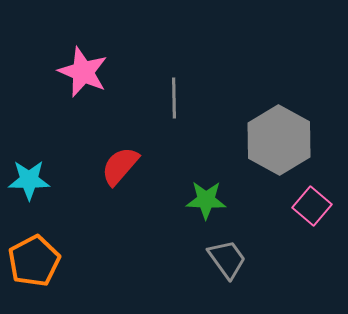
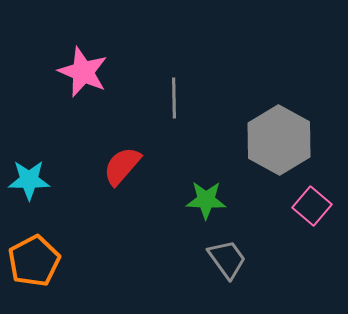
red semicircle: moved 2 px right
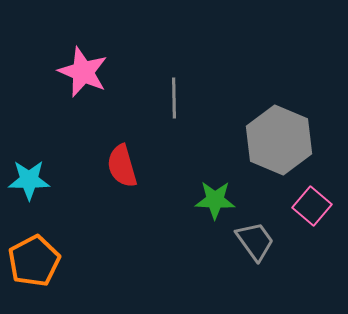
gray hexagon: rotated 6 degrees counterclockwise
red semicircle: rotated 57 degrees counterclockwise
green star: moved 9 px right
gray trapezoid: moved 28 px right, 18 px up
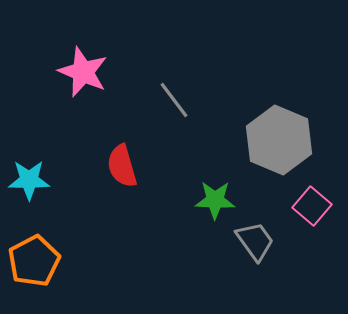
gray line: moved 2 px down; rotated 36 degrees counterclockwise
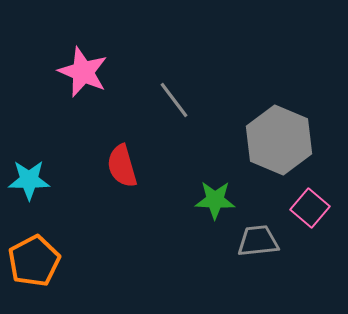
pink square: moved 2 px left, 2 px down
gray trapezoid: moved 3 px right; rotated 60 degrees counterclockwise
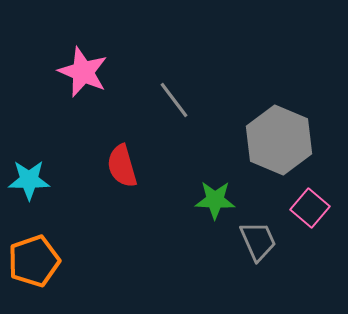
gray trapezoid: rotated 72 degrees clockwise
orange pentagon: rotated 9 degrees clockwise
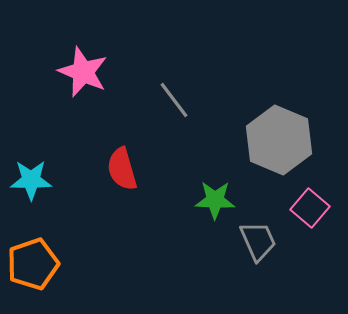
red semicircle: moved 3 px down
cyan star: moved 2 px right
orange pentagon: moved 1 px left, 3 px down
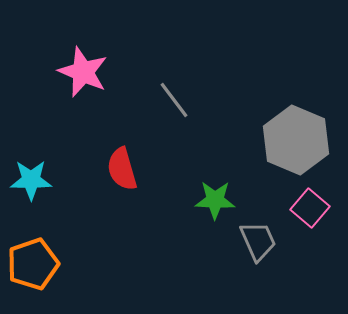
gray hexagon: moved 17 px right
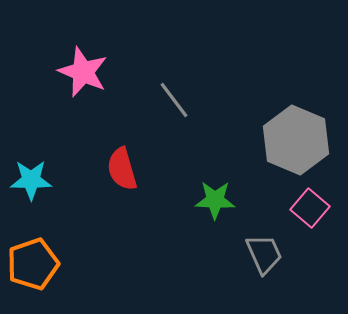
gray trapezoid: moved 6 px right, 13 px down
